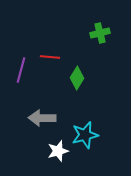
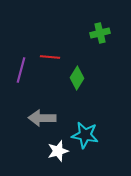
cyan star: rotated 24 degrees clockwise
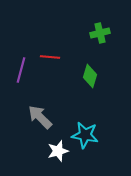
green diamond: moved 13 px right, 2 px up; rotated 15 degrees counterclockwise
gray arrow: moved 2 px left, 1 px up; rotated 44 degrees clockwise
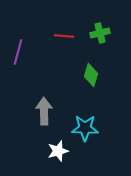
red line: moved 14 px right, 21 px up
purple line: moved 3 px left, 18 px up
green diamond: moved 1 px right, 1 px up
gray arrow: moved 4 px right, 6 px up; rotated 44 degrees clockwise
cyan star: moved 7 px up; rotated 8 degrees counterclockwise
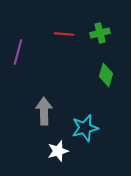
red line: moved 2 px up
green diamond: moved 15 px right
cyan star: rotated 16 degrees counterclockwise
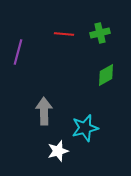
green diamond: rotated 45 degrees clockwise
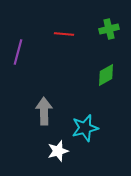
green cross: moved 9 px right, 4 px up
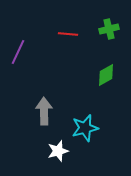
red line: moved 4 px right
purple line: rotated 10 degrees clockwise
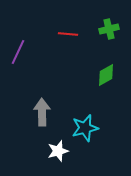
gray arrow: moved 2 px left, 1 px down
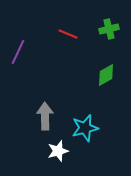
red line: rotated 18 degrees clockwise
gray arrow: moved 3 px right, 4 px down
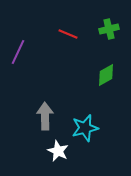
white star: rotated 30 degrees counterclockwise
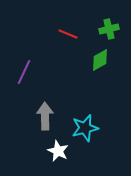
purple line: moved 6 px right, 20 px down
green diamond: moved 6 px left, 15 px up
